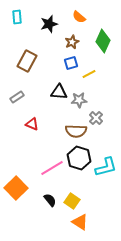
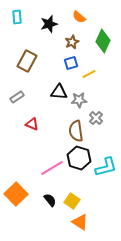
brown semicircle: rotated 80 degrees clockwise
orange square: moved 6 px down
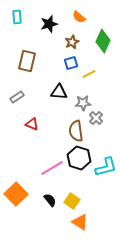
brown rectangle: rotated 15 degrees counterclockwise
gray star: moved 4 px right, 3 px down
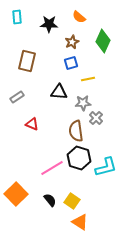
black star: rotated 18 degrees clockwise
yellow line: moved 1 px left, 5 px down; rotated 16 degrees clockwise
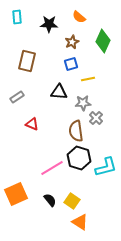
blue square: moved 1 px down
orange square: rotated 20 degrees clockwise
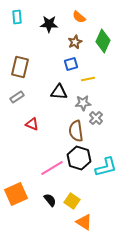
brown star: moved 3 px right
brown rectangle: moved 7 px left, 6 px down
orange triangle: moved 4 px right
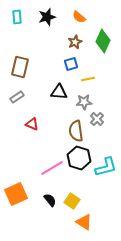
black star: moved 2 px left, 7 px up; rotated 18 degrees counterclockwise
gray star: moved 1 px right, 1 px up
gray cross: moved 1 px right, 1 px down
